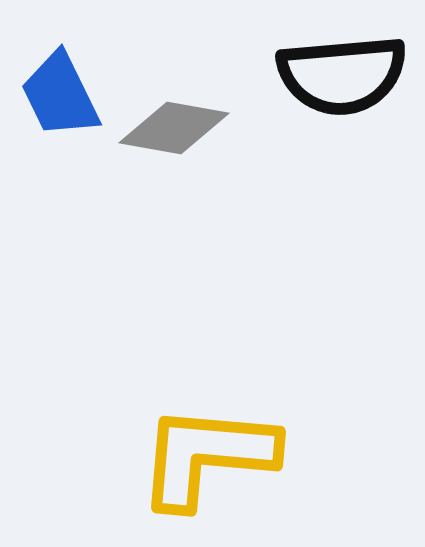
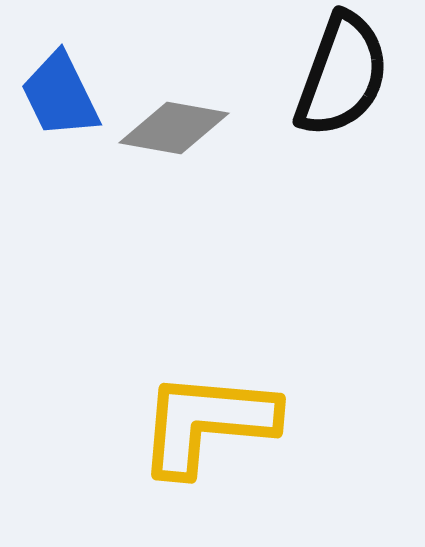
black semicircle: rotated 65 degrees counterclockwise
yellow L-shape: moved 33 px up
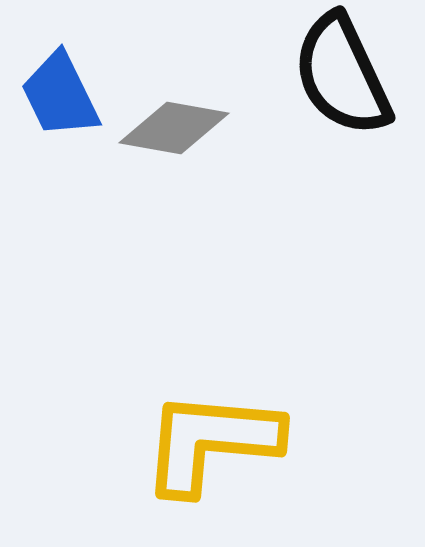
black semicircle: rotated 135 degrees clockwise
yellow L-shape: moved 4 px right, 19 px down
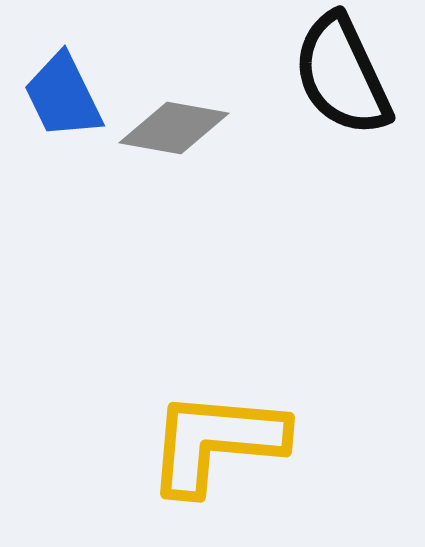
blue trapezoid: moved 3 px right, 1 px down
yellow L-shape: moved 5 px right
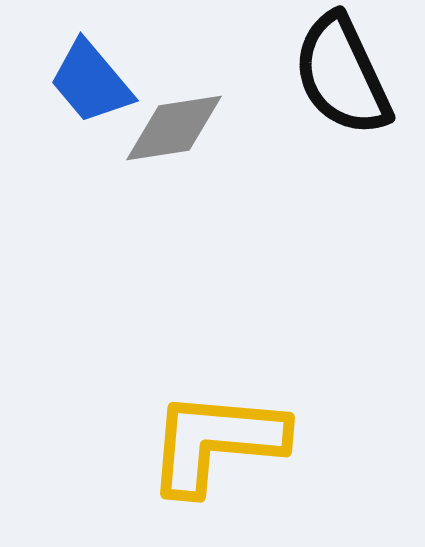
blue trapezoid: moved 28 px right, 14 px up; rotated 14 degrees counterclockwise
gray diamond: rotated 19 degrees counterclockwise
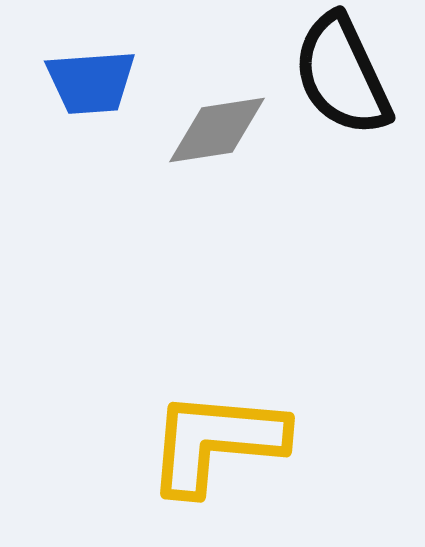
blue trapezoid: rotated 54 degrees counterclockwise
gray diamond: moved 43 px right, 2 px down
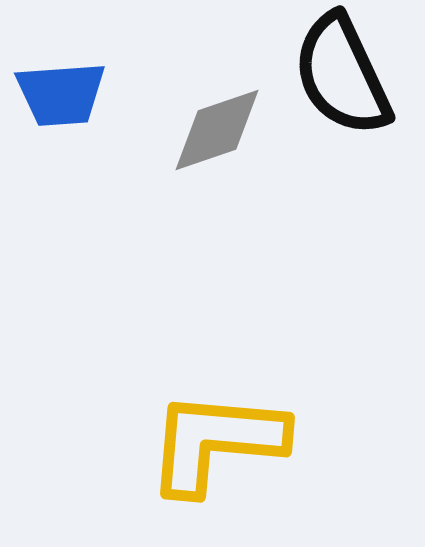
blue trapezoid: moved 30 px left, 12 px down
gray diamond: rotated 10 degrees counterclockwise
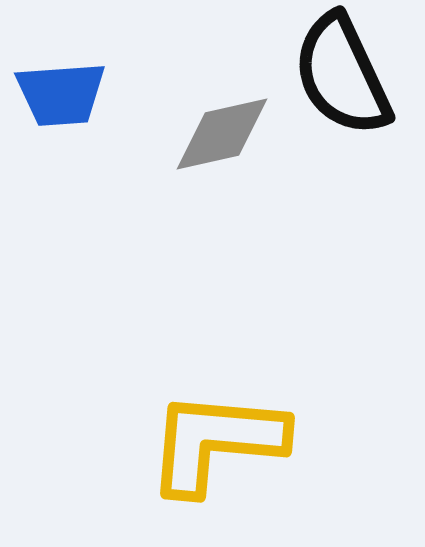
gray diamond: moved 5 px right, 4 px down; rotated 6 degrees clockwise
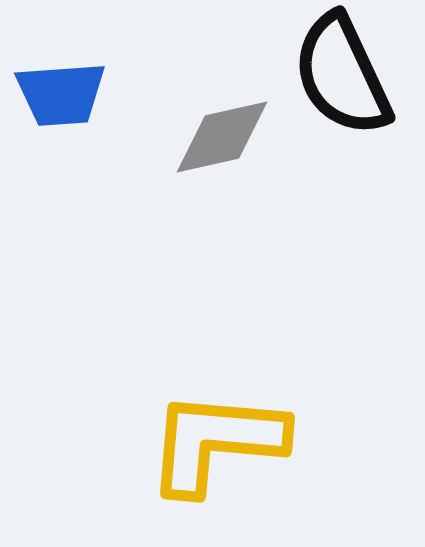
gray diamond: moved 3 px down
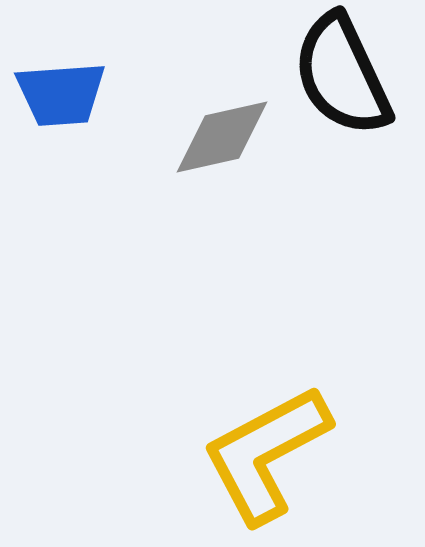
yellow L-shape: moved 50 px right, 12 px down; rotated 33 degrees counterclockwise
